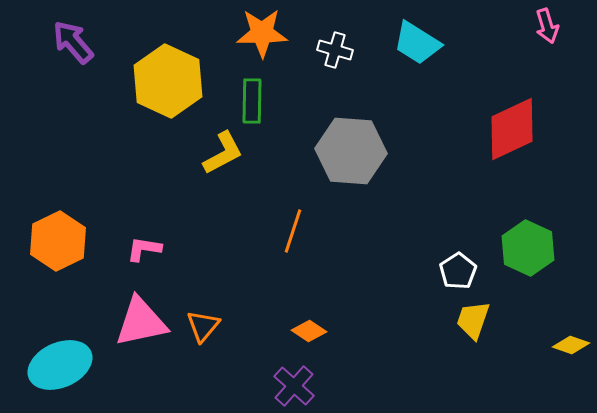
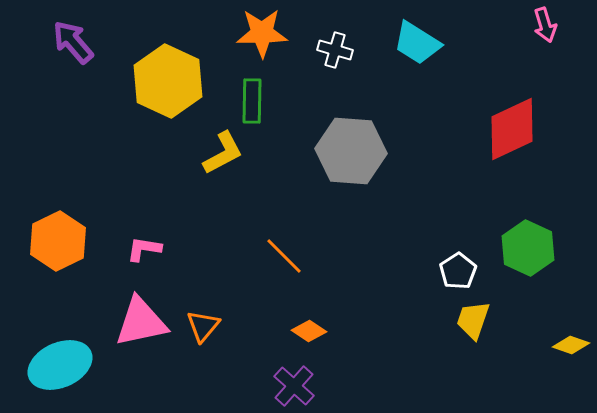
pink arrow: moved 2 px left, 1 px up
orange line: moved 9 px left, 25 px down; rotated 63 degrees counterclockwise
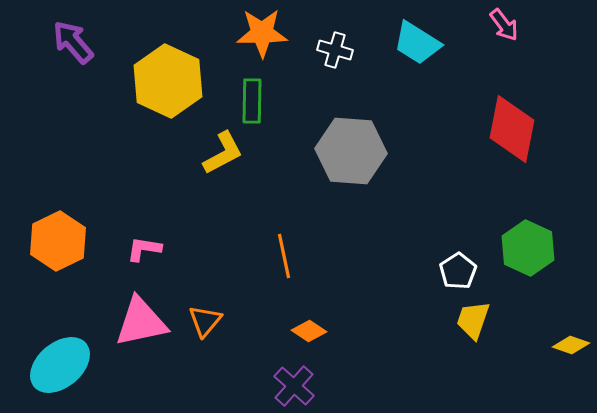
pink arrow: moved 41 px left; rotated 20 degrees counterclockwise
red diamond: rotated 54 degrees counterclockwise
orange line: rotated 33 degrees clockwise
orange triangle: moved 2 px right, 5 px up
cyan ellipse: rotated 16 degrees counterclockwise
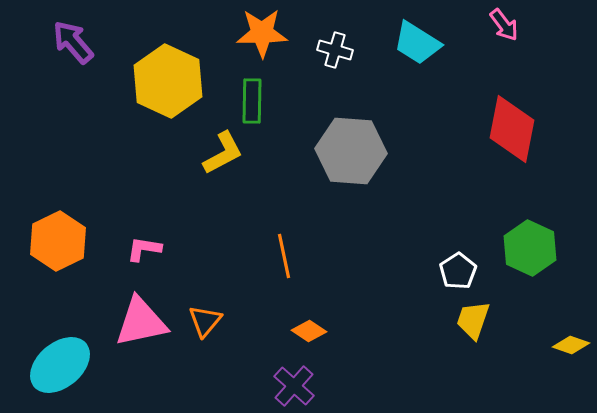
green hexagon: moved 2 px right
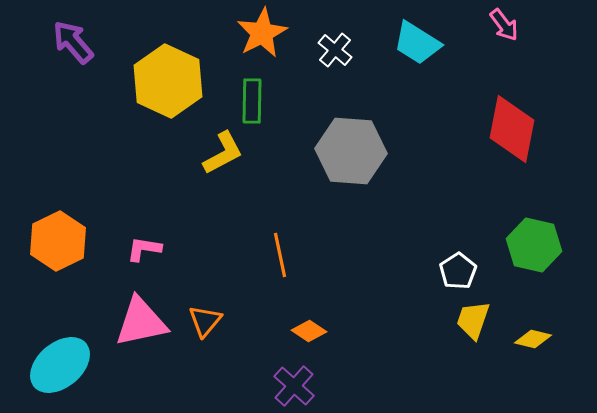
orange star: rotated 27 degrees counterclockwise
white cross: rotated 24 degrees clockwise
green hexagon: moved 4 px right, 3 px up; rotated 12 degrees counterclockwise
orange line: moved 4 px left, 1 px up
yellow diamond: moved 38 px left, 6 px up; rotated 6 degrees counterclockwise
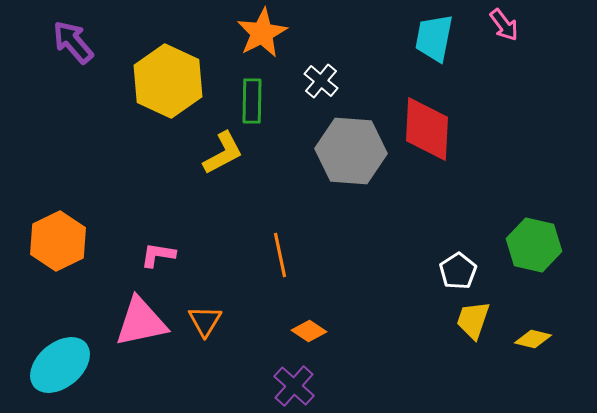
cyan trapezoid: moved 17 px right, 5 px up; rotated 69 degrees clockwise
white cross: moved 14 px left, 31 px down
red diamond: moved 85 px left; rotated 8 degrees counterclockwise
pink L-shape: moved 14 px right, 6 px down
orange triangle: rotated 9 degrees counterclockwise
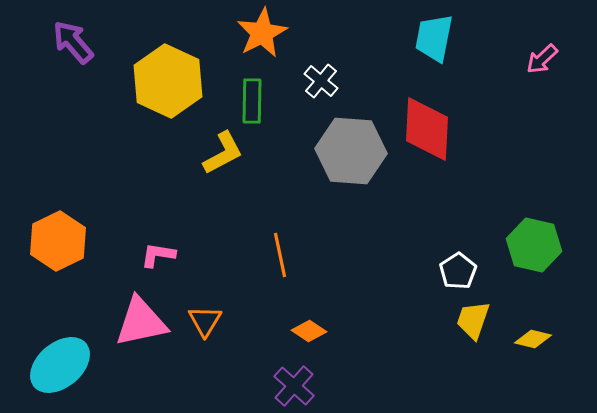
pink arrow: moved 38 px right, 34 px down; rotated 84 degrees clockwise
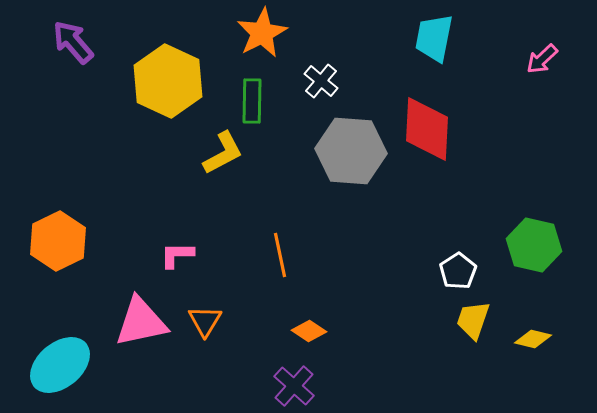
pink L-shape: moved 19 px right; rotated 9 degrees counterclockwise
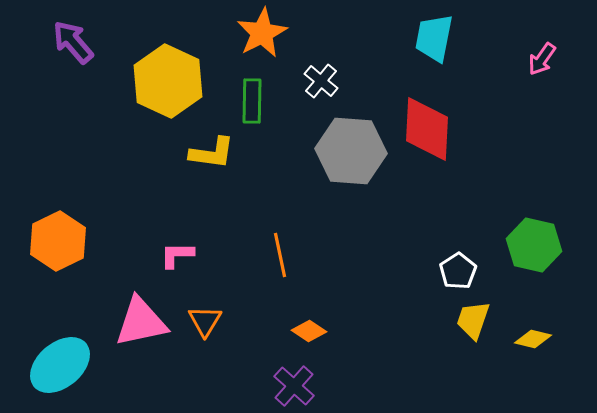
pink arrow: rotated 12 degrees counterclockwise
yellow L-shape: moved 11 px left; rotated 36 degrees clockwise
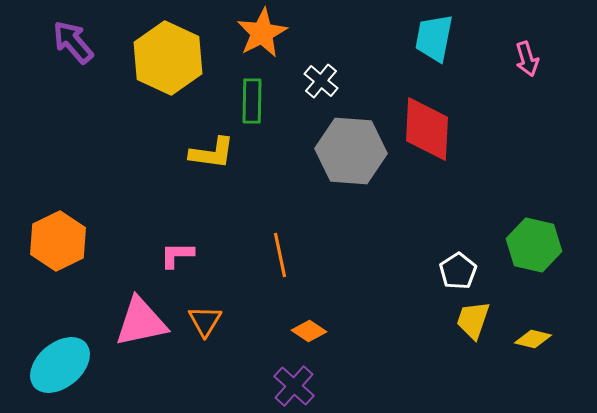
pink arrow: moved 15 px left; rotated 52 degrees counterclockwise
yellow hexagon: moved 23 px up
